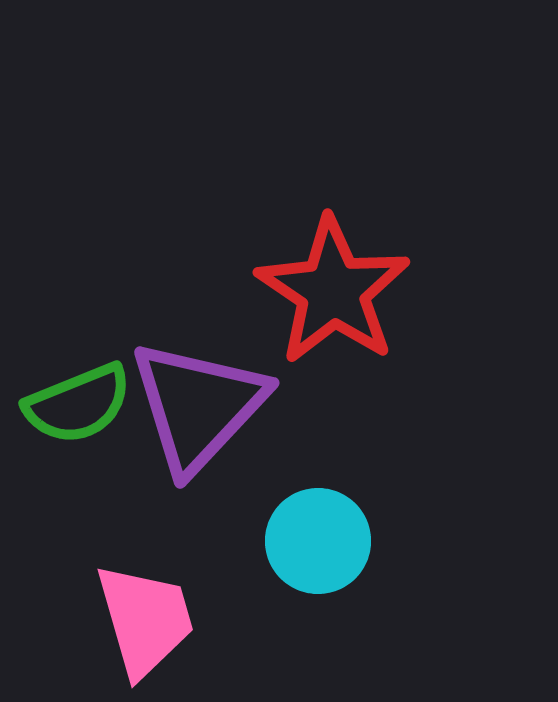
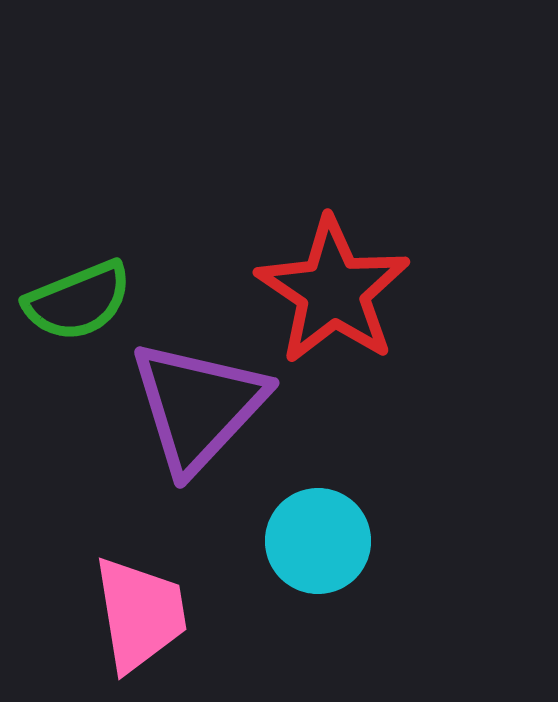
green semicircle: moved 103 px up
pink trapezoid: moved 5 px left, 6 px up; rotated 7 degrees clockwise
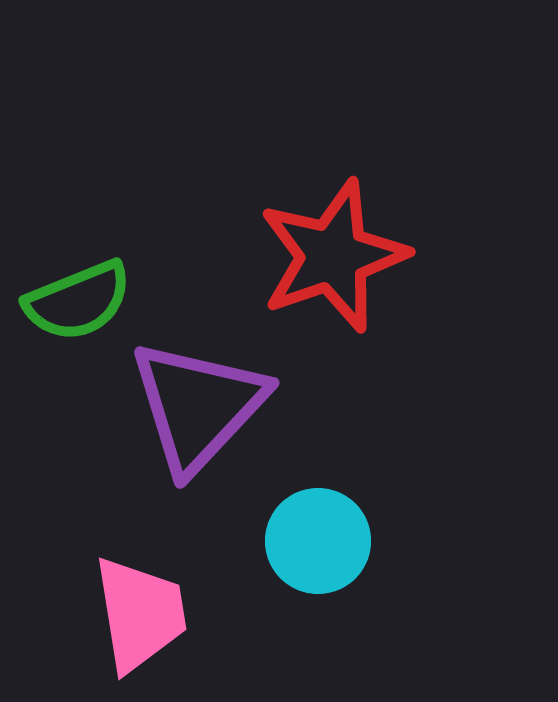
red star: moved 35 px up; rotated 19 degrees clockwise
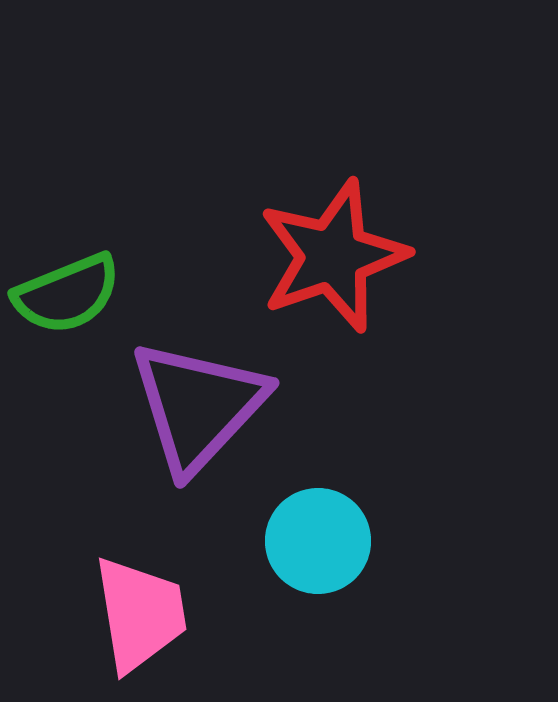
green semicircle: moved 11 px left, 7 px up
